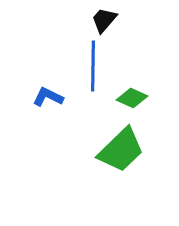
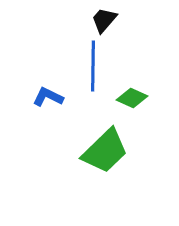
green trapezoid: moved 16 px left, 1 px down
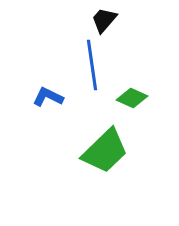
blue line: moved 1 px left, 1 px up; rotated 9 degrees counterclockwise
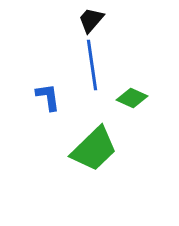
black trapezoid: moved 13 px left
blue L-shape: rotated 56 degrees clockwise
green trapezoid: moved 11 px left, 2 px up
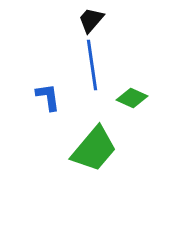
green trapezoid: rotated 6 degrees counterclockwise
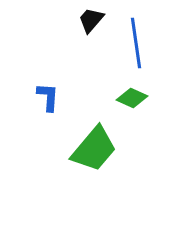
blue line: moved 44 px right, 22 px up
blue L-shape: rotated 12 degrees clockwise
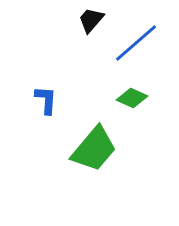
blue line: rotated 57 degrees clockwise
blue L-shape: moved 2 px left, 3 px down
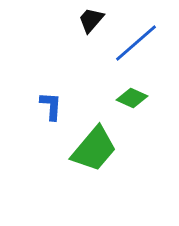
blue L-shape: moved 5 px right, 6 px down
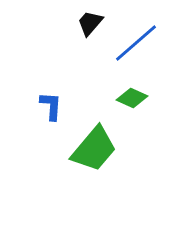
black trapezoid: moved 1 px left, 3 px down
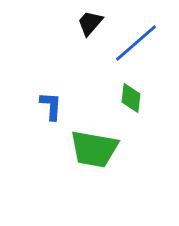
green diamond: moved 1 px left; rotated 72 degrees clockwise
green trapezoid: rotated 60 degrees clockwise
